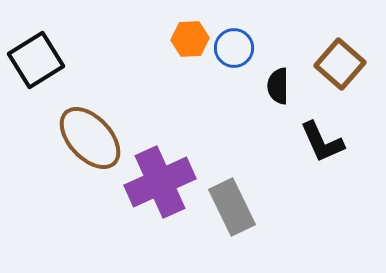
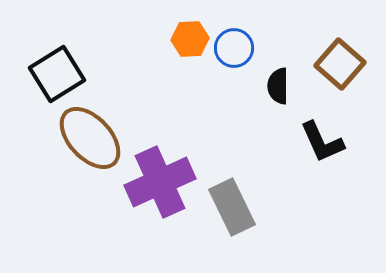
black square: moved 21 px right, 14 px down
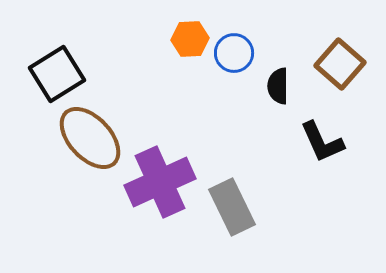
blue circle: moved 5 px down
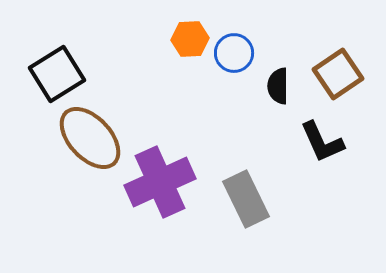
brown square: moved 2 px left, 10 px down; rotated 15 degrees clockwise
gray rectangle: moved 14 px right, 8 px up
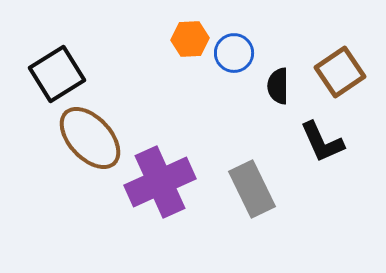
brown square: moved 2 px right, 2 px up
gray rectangle: moved 6 px right, 10 px up
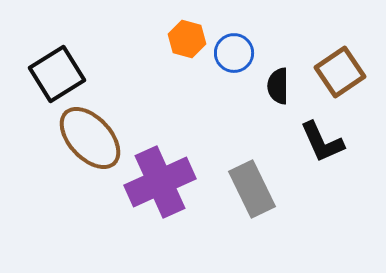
orange hexagon: moved 3 px left; rotated 18 degrees clockwise
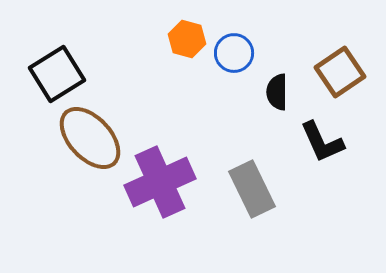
black semicircle: moved 1 px left, 6 px down
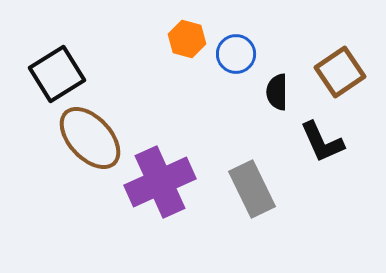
blue circle: moved 2 px right, 1 px down
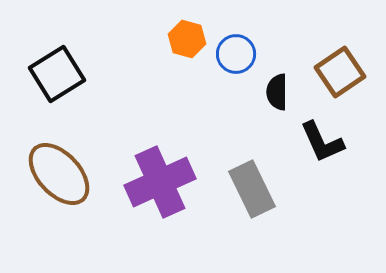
brown ellipse: moved 31 px left, 36 px down
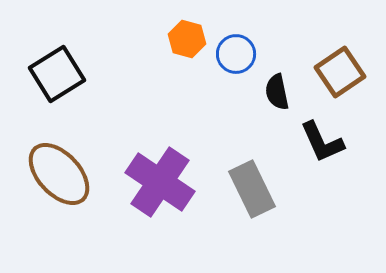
black semicircle: rotated 12 degrees counterclockwise
purple cross: rotated 32 degrees counterclockwise
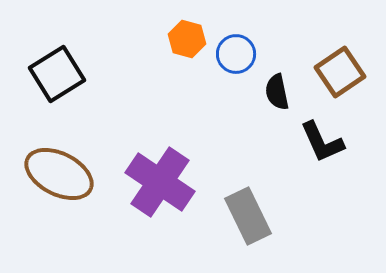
brown ellipse: rotated 20 degrees counterclockwise
gray rectangle: moved 4 px left, 27 px down
